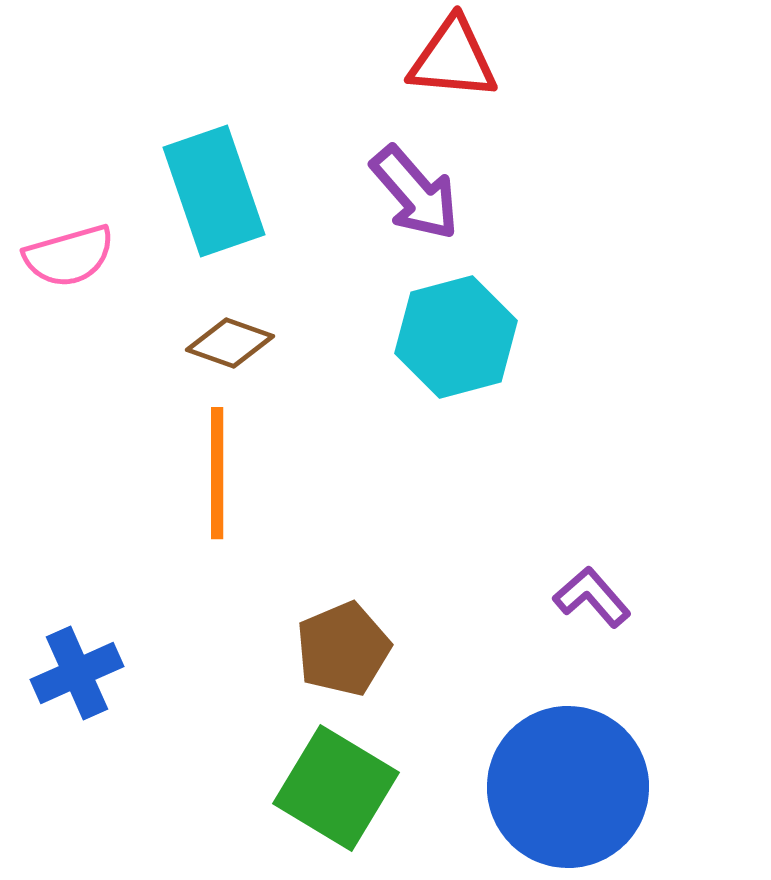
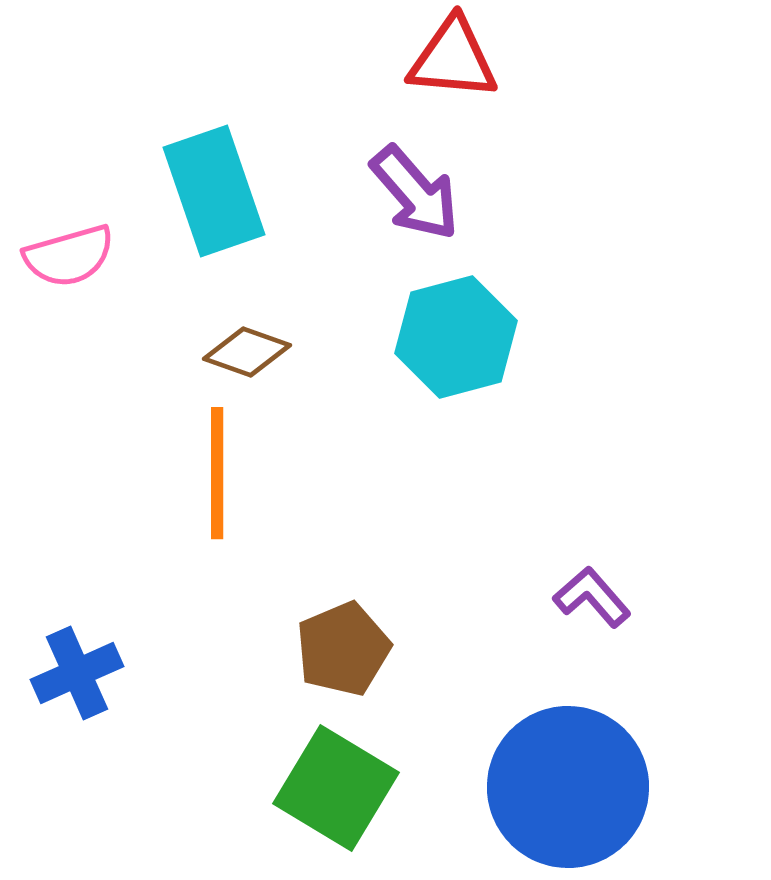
brown diamond: moved 17 px right, 9 px down
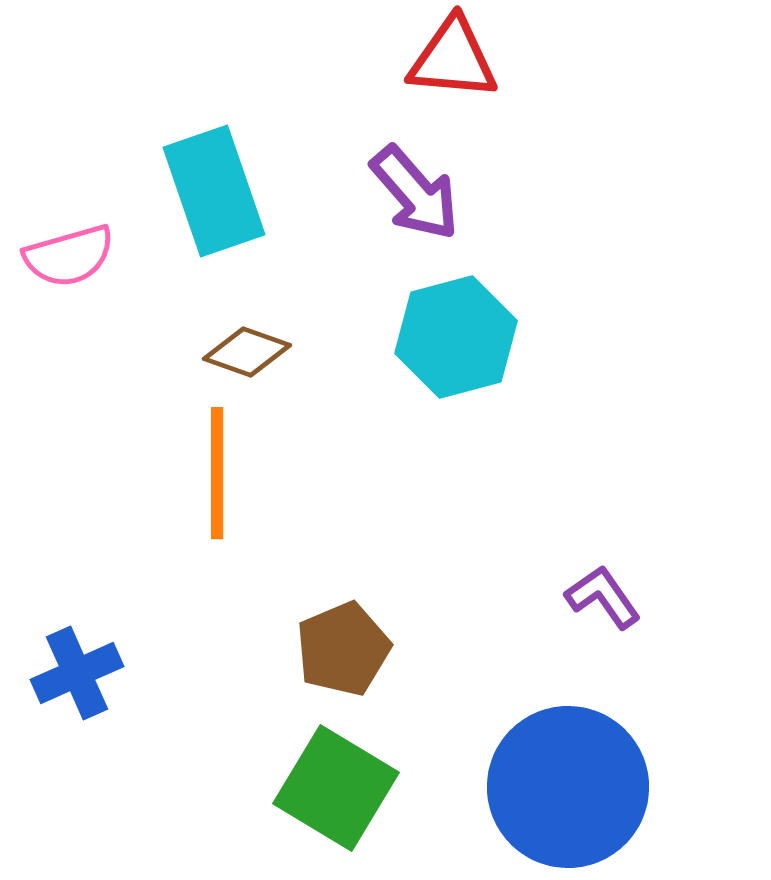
purple L-shape: moved 11 px right; rotated 6 degrees clockwise
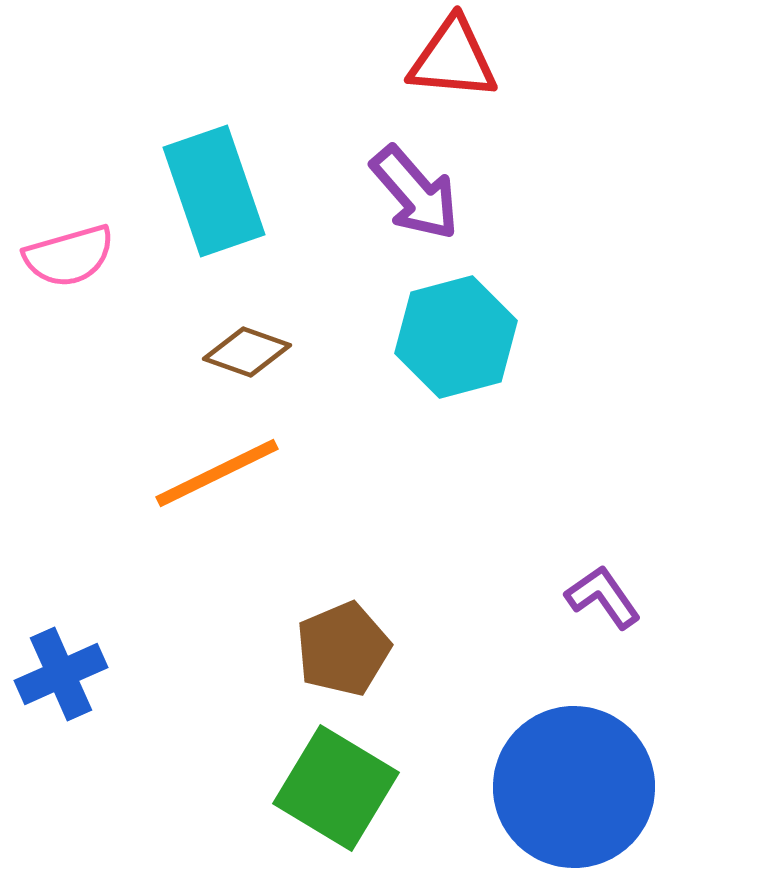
orange line: rotated 64 degrees clockwise
blue cross: moved 16 px left, 1 px down
blue circle: moved 6 px right
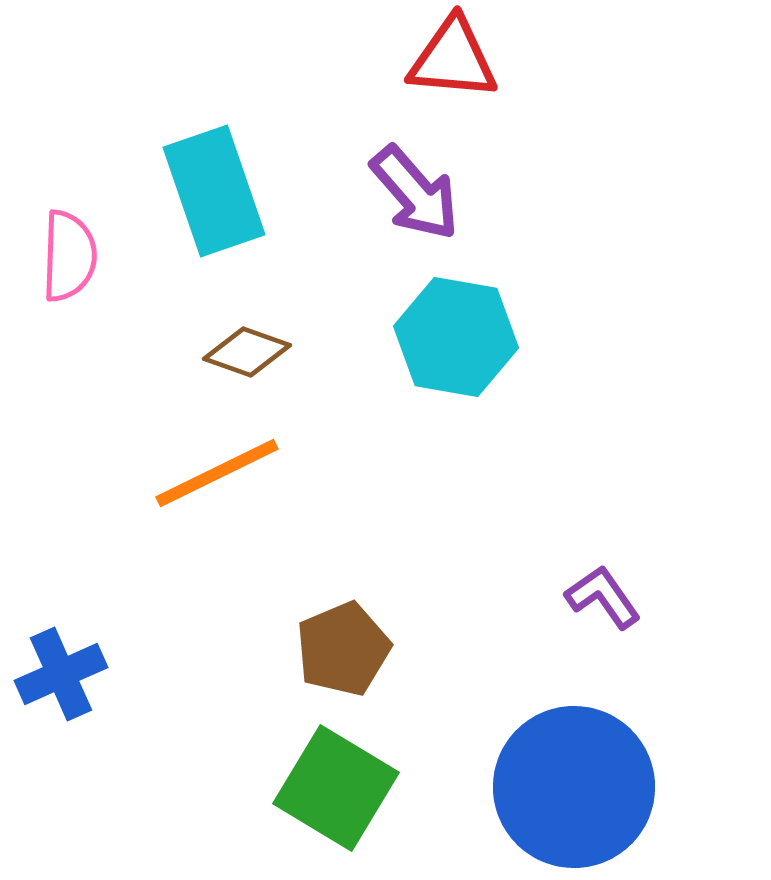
pink semicircle: rotated 72 degrees counterclockwise
cyan hexagon: rotated 25 degrees clockwise
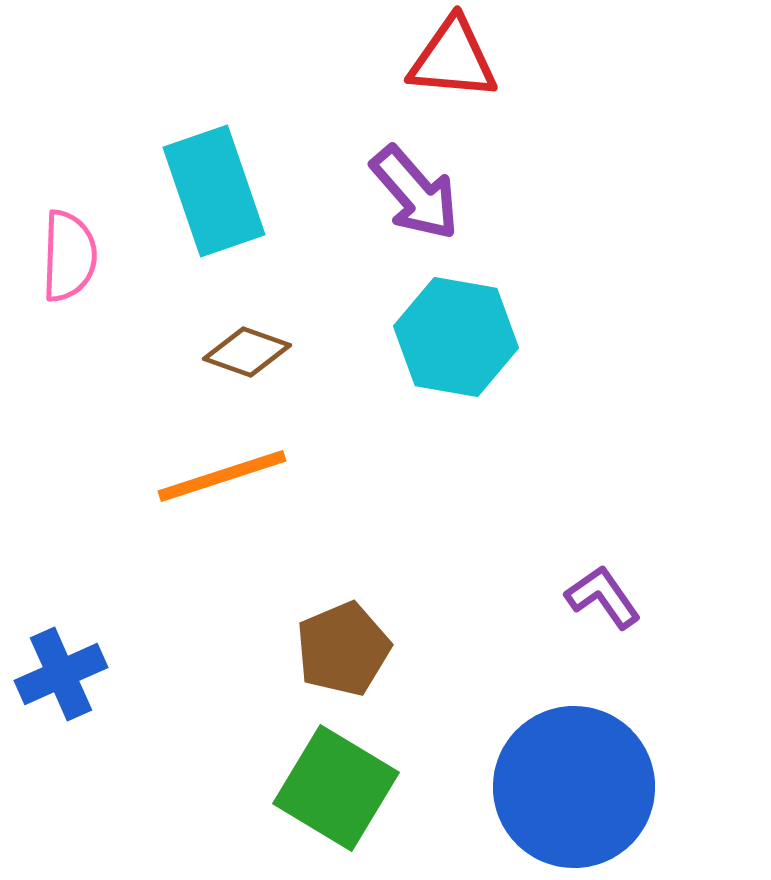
orange line: moved 5 px right, 3 px down; rotated 8 degrees clockwise
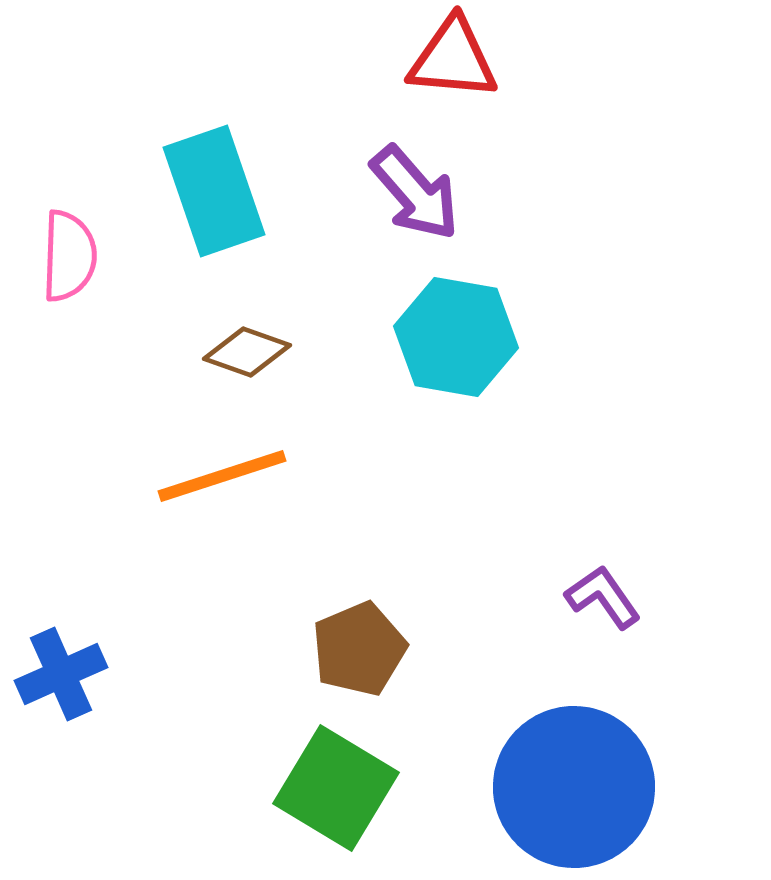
brown pentagon: moved 16 px right
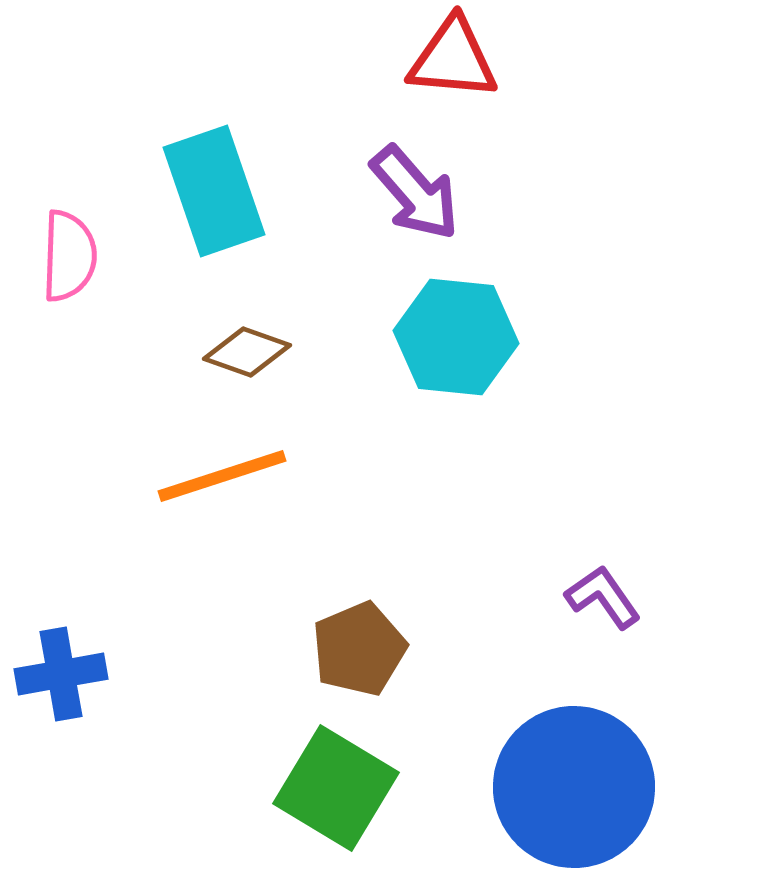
cyan hexagon: rotated 4 degrees counterclockwise
blue cross: rotated 14 degrees clockwise
